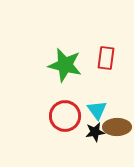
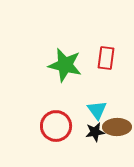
red circle: moved 9 px left, 10 px down
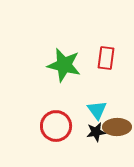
green star: moved 1 px left
black star: moved 1 px right
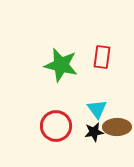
red rectangle: moved 4 px left, 1 px up
green star: moved 3 px left
cyan triangle: moved 1 px up
black star: moved 2 px left
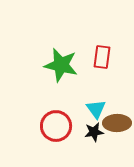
cyan triangle: moved 1 px left
brown ellipse: moved 4 px up
